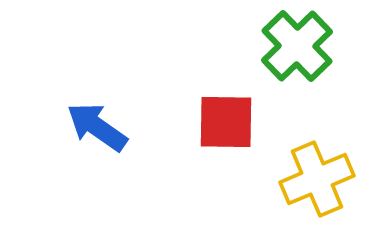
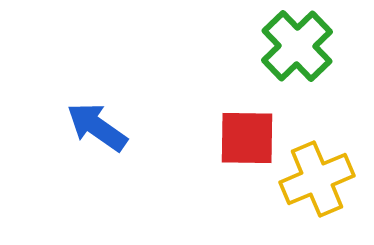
red square: moved 21 px right, 16 px down
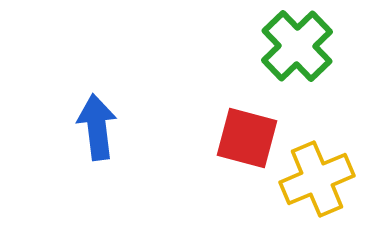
blue arrow: rotated 48 degrees clockwise
red square: rotated 14 degrees clockwise
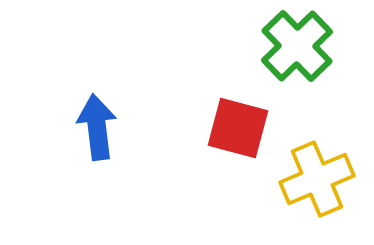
red square: moved 9 px left, 10 px up
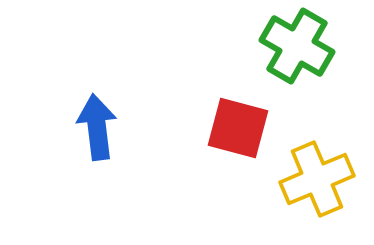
green cross: rotated 16 degrees counterclockwise
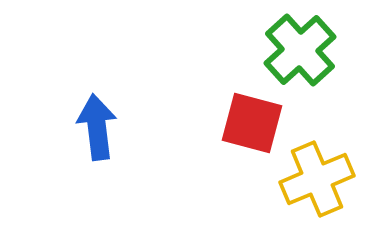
green cross: moved 3 px right, 4 px down; rotated 18 degrees clockwise
red square: moved 14 px right, 5 px up
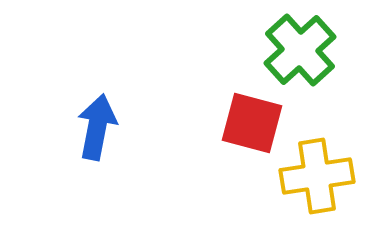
blue arrow: rotated 18 degrees clockwise
yellow cross: moved 3 px up; rotated 14 degrees clockwise
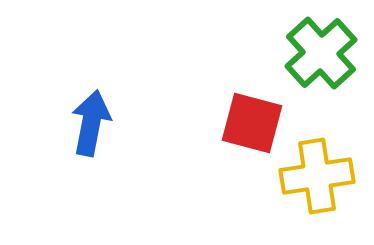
green cross: moved 21 px right, 3 px down
blue arrow: moved 6 px left, 4 px up
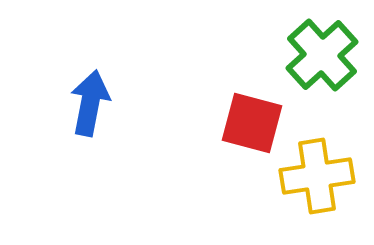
green cross: moved 1 px right, 2 px down
blue arrow: moved 1 px left, 20 px up
